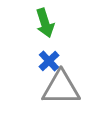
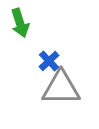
green arrow: moved 25 px left
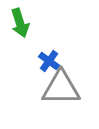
blue cross: rotated 10 degrees counterclockwise
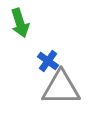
blue cross: moved 1 px left
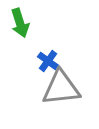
gray triangle: rotated 6 degrees counterclockwise
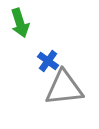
gray triangle: moved 3 px right
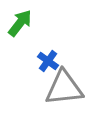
green arrow: rotated 124 degrees counterclockwise
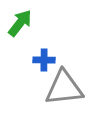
blue cross: moved 4 px left, 1 px up; rotated 35 degrees counterclockwise
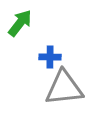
blue cross: moved 6 px right, 3 px up
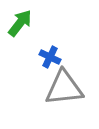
blue cross: rotated 25 degrees clockwise
